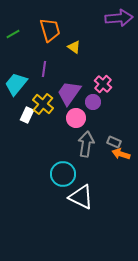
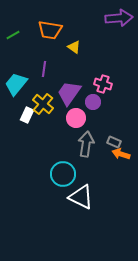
orange trapezoid: rotated 115 degrees clockwise
green line: moved 1 px down
pink cross: rotated 24 degrees counterclockwise
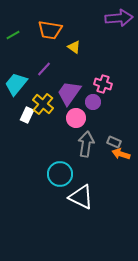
purple line: rotated 35 degrees clockwise
cyan circle: moved 3 px left
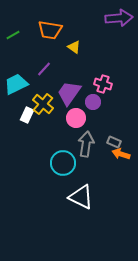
cyan trapezoid: rotated 25 degrees clockwise
cyan circle: moved 3 px right, 11 px up
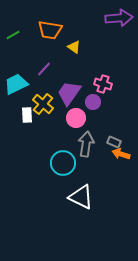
white rectangle: rotated 28 degrees counterclockwise
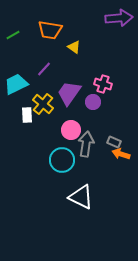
pink circle: moved 5 px left, 12 px down
cyan circle: moved 1 px left, 3 px up
